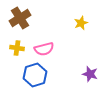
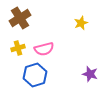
yellow cross: moved 1 px right; rotated 24 degrees counterclockwise
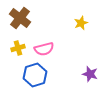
brown cross: rotated 20 degrees counterclockwise
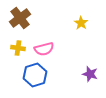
brown cross: rotated 15 degrees clockwise
yellow star: rotated 16 degrees counterclockwise
yellow cross: rotated 24 degrees clockwise
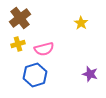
yellow cross: moved 4 px up; rotated 24 degrees counterclockwise
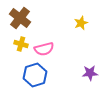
brown cross: rotated 15 degrees counterclockwise
yellow star: rotated 16 degrees clockwise
yellow cross: moved 3 px right; rotated 32 degrees clockwise
purple star: moved 1 px up; rotated 21 degrees counterclockwise
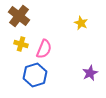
brown cross: moved 1 px left, 2 px up
yellow star: rotated 24 degrees counterclockwise
pink semicircle: rotated 54 degrees counterclockwise
purple star: rotated 21 degrees counterclockwise
